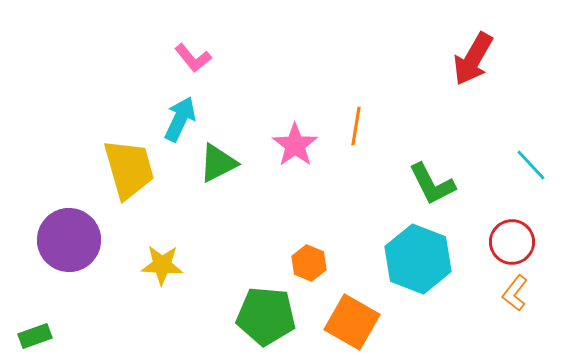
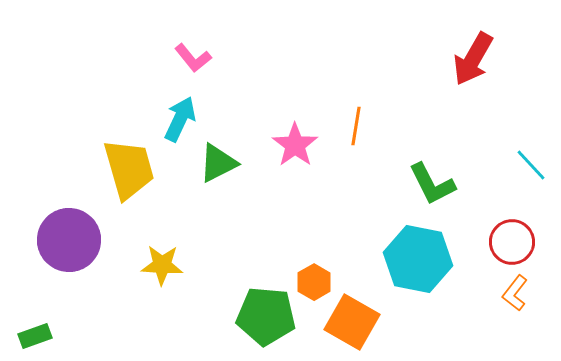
cyan hexagon: rotated 10 degrees counterclockwise
orange hexagon: moved 5 px right, 19 px down; rotated 8 degrees clockwise
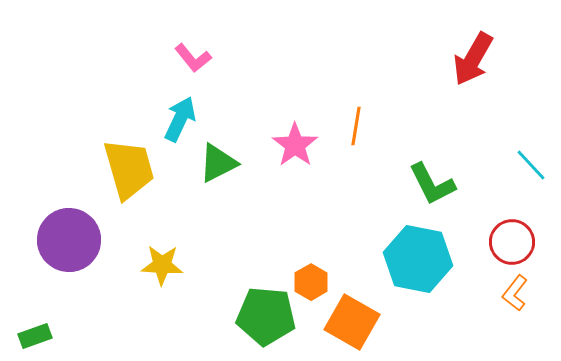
orange hexagon: moved 3 px left
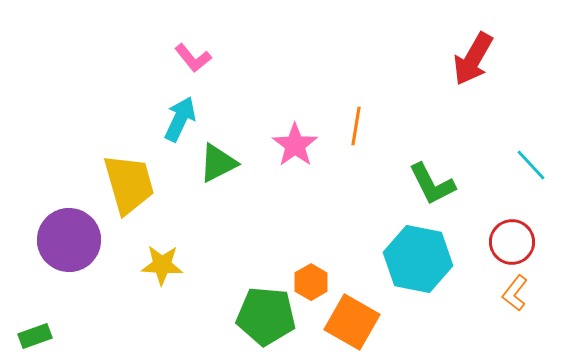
yellow trapezoid: moved 15 px down
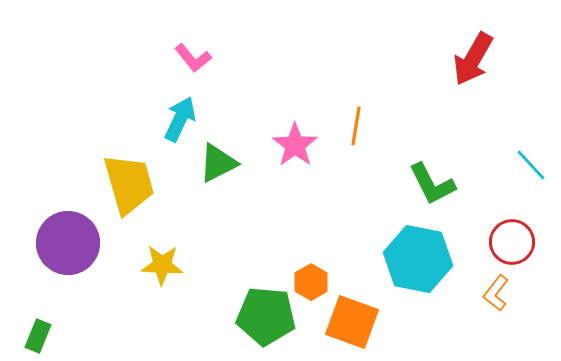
purple circle: moved 1 px left, 3 px down
orange L-shape: moved 19 px left
orange square: rotated 10 degrees counterclockwise
green rectangle: moved 3 px right; rotated 48 degrees counterclockwise
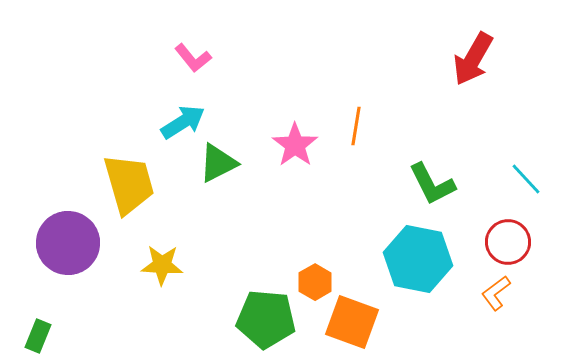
cyan arrow: moved 3 px right, 3 px down; rotated 33 degrees clockwise
cyan line: moved 5 px left, 14 px down
red circle: moved 4 px left
orange hexagon: moved 4 px right
orange L-shape: rotated 15 degrees clockwise
green pentagon: moved 3 px down
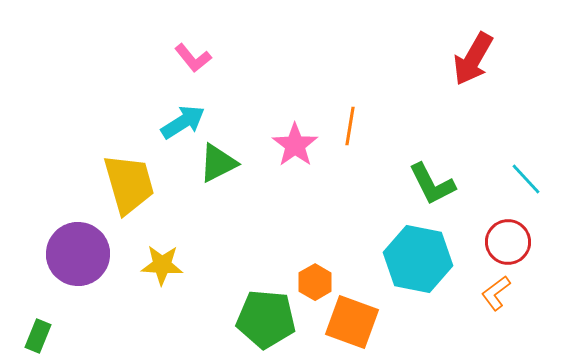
orange line: moved 6 px left
purple circle: moved 10 px right, 11 px down
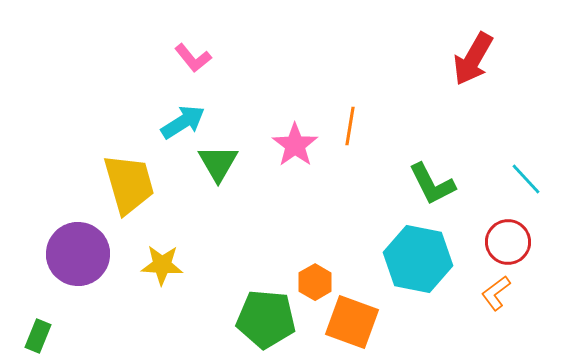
green triangle: rotated 33 degrees counterclockwise
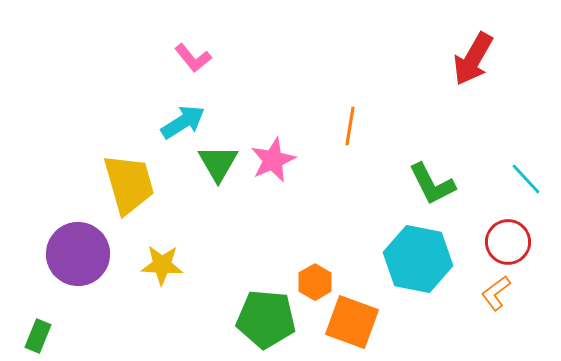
pink star: moved 22 px left, 15 px down; rotated 12 degrees clockwise
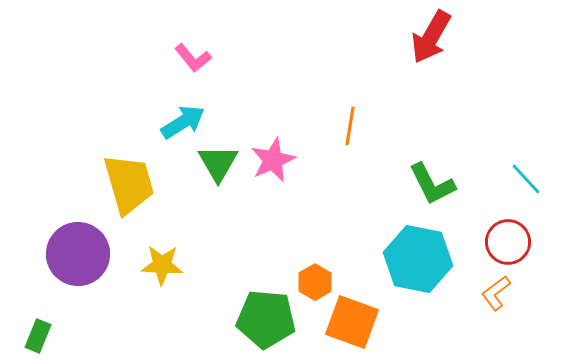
red arrow: moved 42 px left, 22 px up
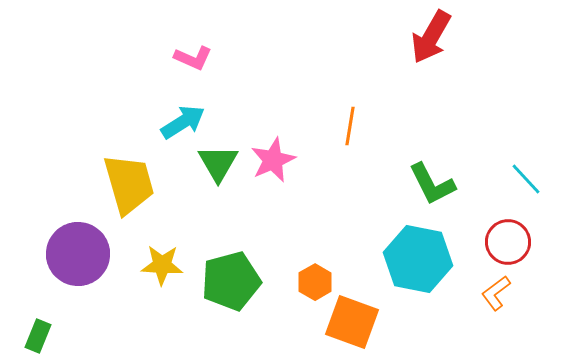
pink L-shape: rotated 27 degrees counterclockwise
green pentagon: moved 35 px left, 38 px up; rotated 20 degrees counterclockwise
